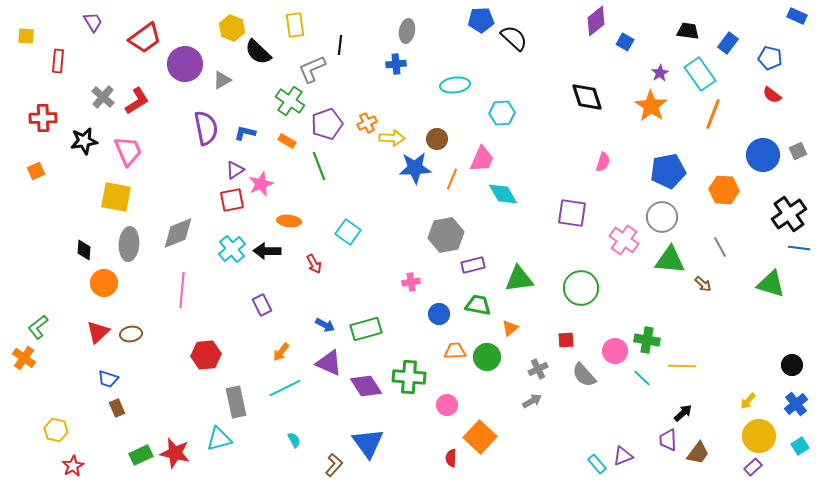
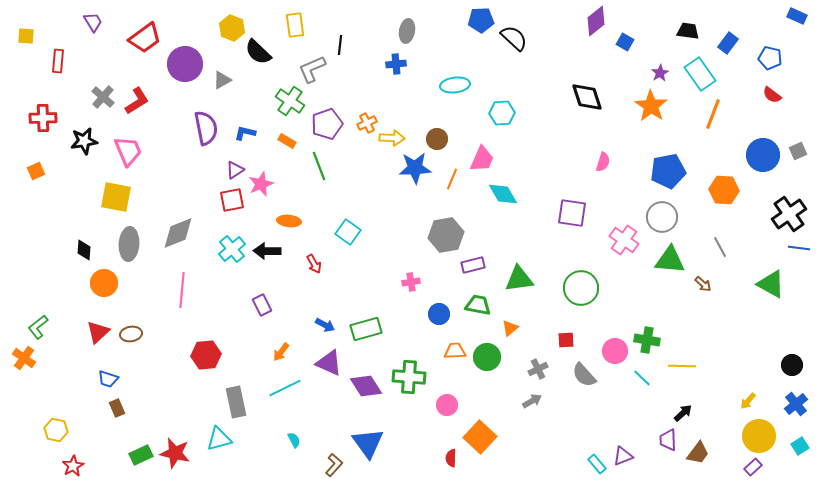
green triangle at (771, 284): rotated 12 degrees clockwise
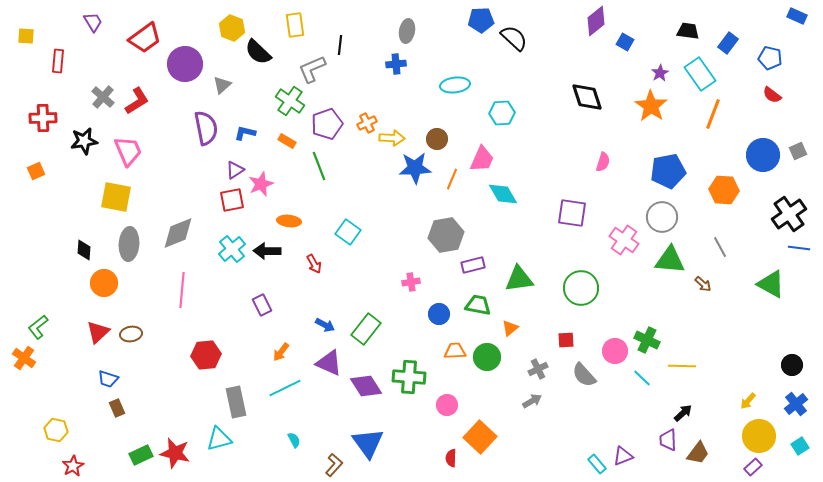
gray triangle at (222, 80): moved 5 px down; rotated 12 degrees counterclockwise
green rectangle at (366, 329): rotated 36 degrees counterclockwise
green cross at (647, 340): rotated 15 degrees clockwise
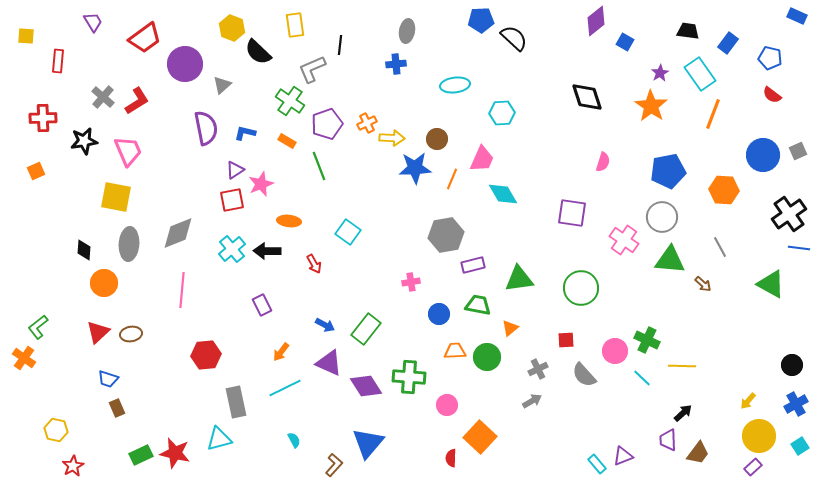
blue cross at (796, 404): rotated 10 degrees clockwise
blue triangle at (368, 443): rotated 16 degrees clockwise
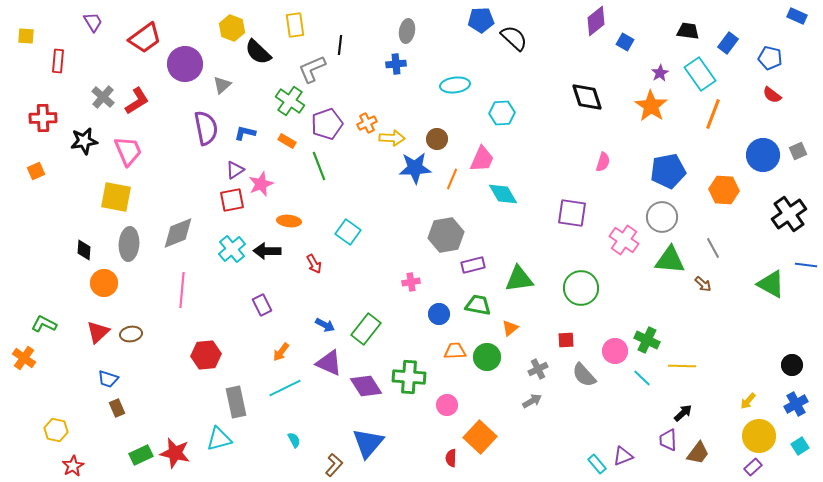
gray line at (720, 247): moved 7 px left, 1 px down
blue line at (799, 248): moved 7 px right, 17 px down
green L-shape at (38, 327): moved 6 px right, 3 px up; rotated 65 degrees clockwise
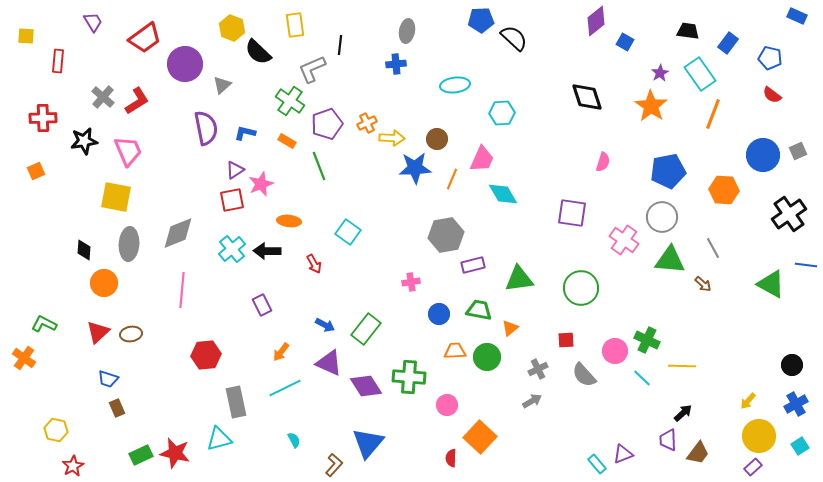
green trapezoid at (478, 305): moved 1 px right, 5 px down
purple triangle at (623, 456): moved 2 px up
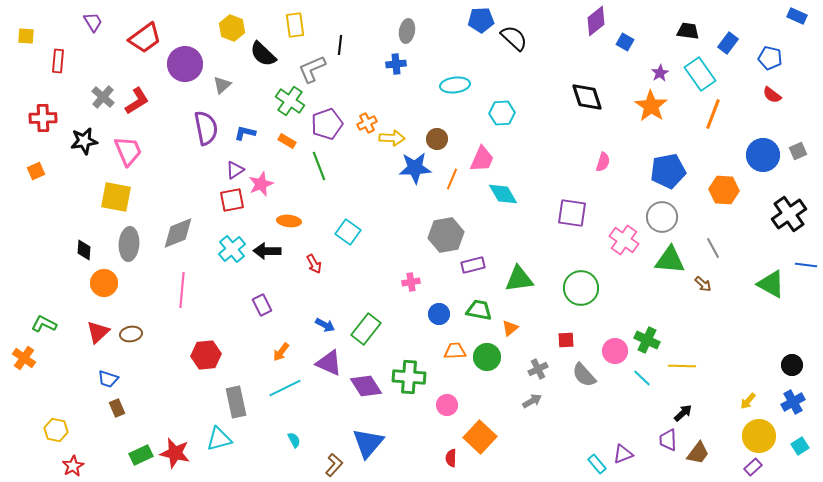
black semicircle at (258, 52): moved 5 px right, 2 px down
blue cross at (796, 404): moved 3 px left, 2 px up
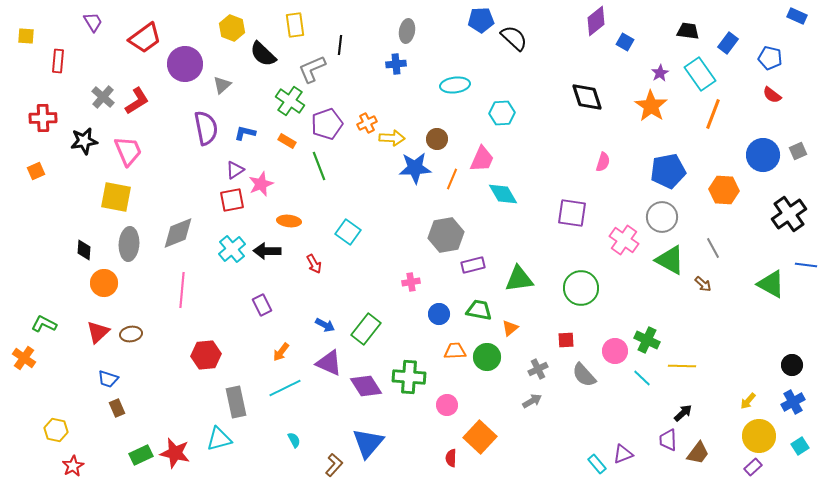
green triangle at (670, 260): rotated 24 degrees clockwise
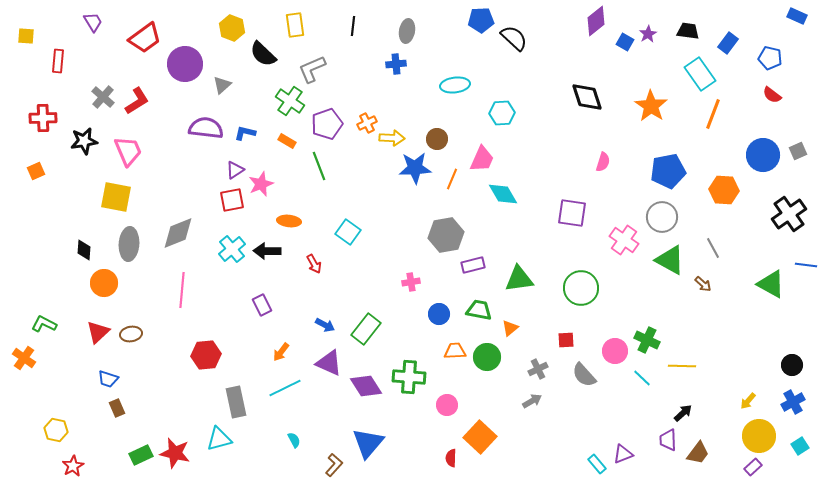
black line at (340, 45): moved 13 px right, 19 px up
purple star at (660, 73): moved 12 px left, 39 px up
purple semicircle at (206, 128): rotated 72 degrees counterclockwise
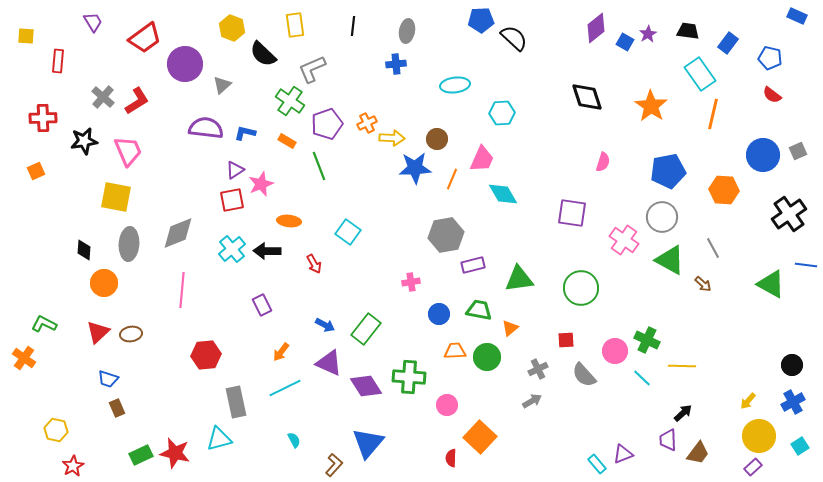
purple diamond at (596, 21): moved 7 px down
orange line at (713, 114): rotated 8 degrees counterclockwise
